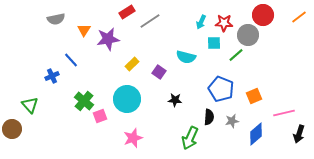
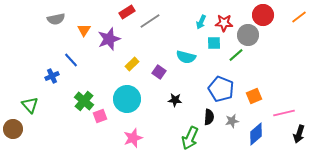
purple star: moved 1 px right; rotated 10 degrees counterclockwise
brown circle: moved 1 px right
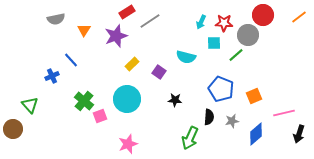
purple star: moved 7 px right, 3 px up
pink star: moved 5 px left, 6 px down
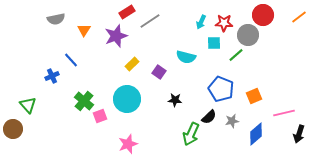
green triangle: moved 2 px left
black semicircle: rotated 42 degrees clockwise
green arrow: moved 1 px right, 4 px up
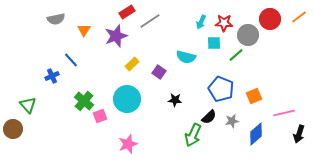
red circle: moved 7 px right, 4 px down
green arrow: moved 2 px right, 1 px down
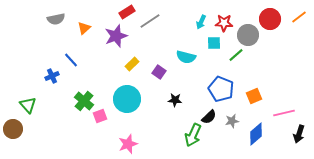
orange triangle: moved 2 px up; rotated 16 degrees clockwise
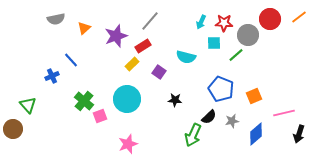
red rectangle: moved 16 px right, 34 px down
gray line: rotated 15 degrees counterclockwise
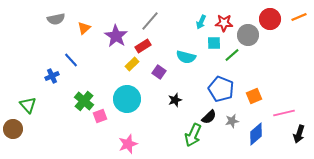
orange line: rotated 14 degrees clockwise
purple star: rotated 20 degrees counterclockwise
green line: moved 4 px left
black star: rotated 24 degrees counterclockwise
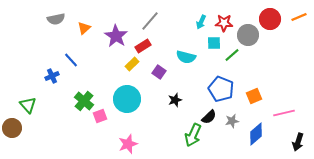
brown circle: moved 1 px left, 1 px up
black arrow: moved 1 px left, 8 px down
